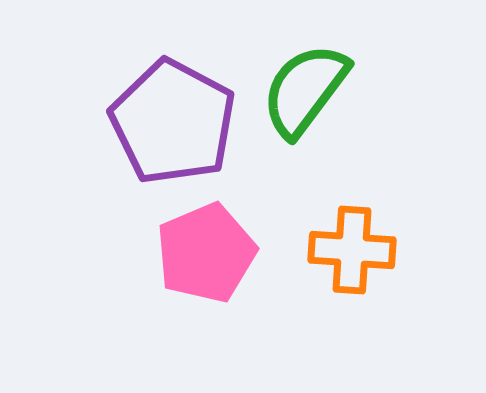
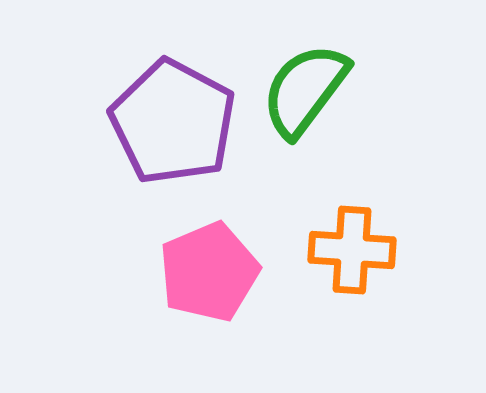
pink pentagon: moved 3 px right, 19 px down
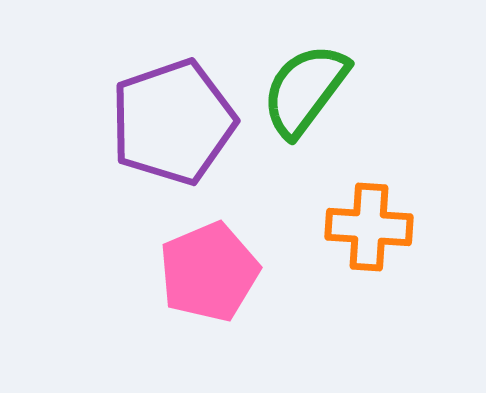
purple pentagon: rotated 25 degrees clockwise
orange cross: moved 17 px right, 23 px up
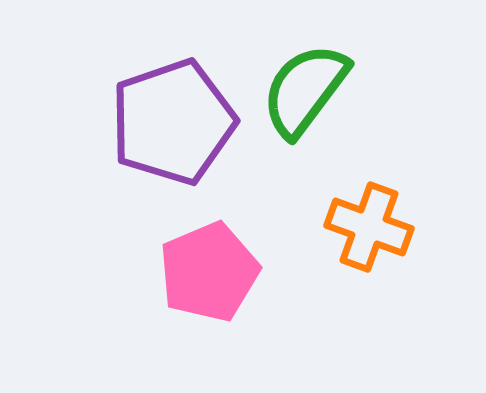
orange cross: rotated 16 degrees clockwise
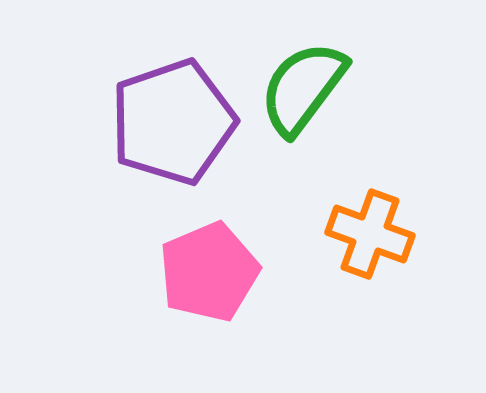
green semicircle: moved 2 px left, 2 px up
orange cross: moved 1 px right, 7 px down
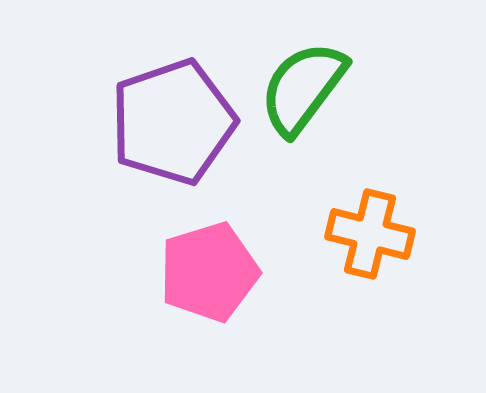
orange cross: rotated 6 degrees counterclockwise
pink pentagon: rotated 6 degrees clockwise
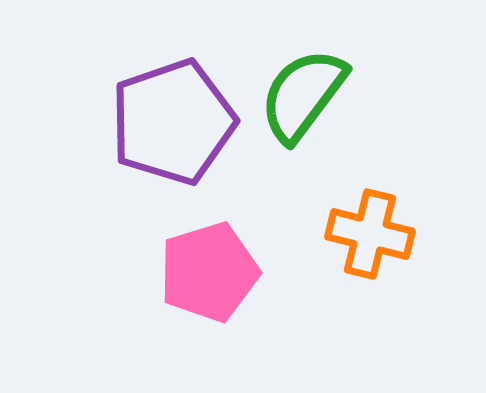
green semicircle: moved 7 px down
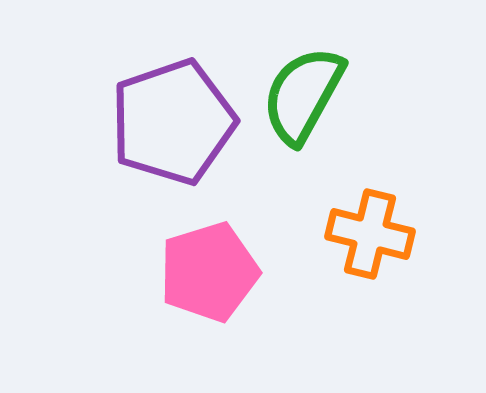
green semicircle: rotated 8 degrees counterclockwise
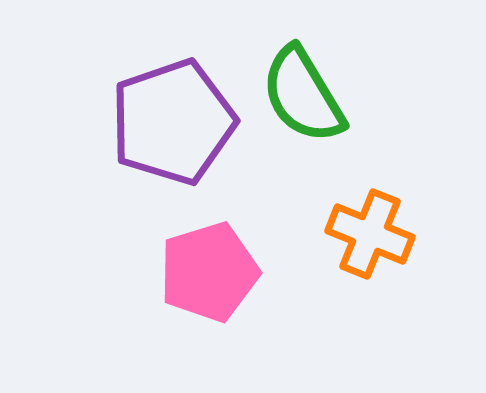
green semicircle: rotated 60 degrees counterclockwise
orange cross: rotated 8 degrees clockwise
